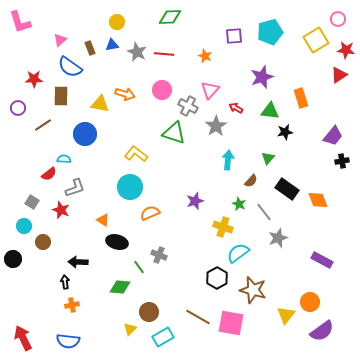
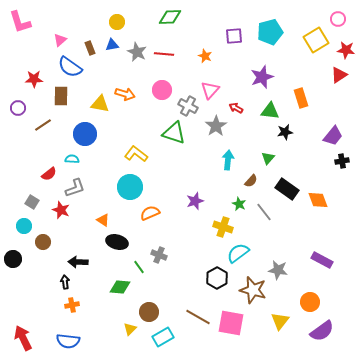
cyan semicircle at (64, 159): moved 8 px right
gray star at (278, 238): moved 32 px down; rotated 30 degrees clockwise
yellow triangle at (286, 315): moved 6 px left, 6 px down
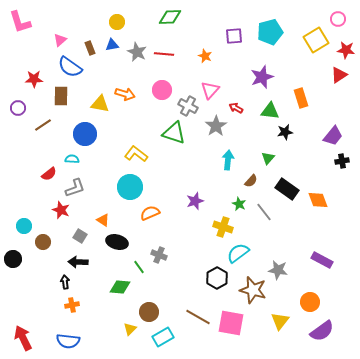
gray square at (32, 202): moved 48 px right, 34 px down
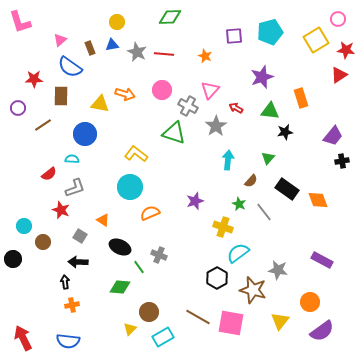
black ellipse at (117, 242): moved 3 px right, 5 px down; rotated 10 degrees clockwise
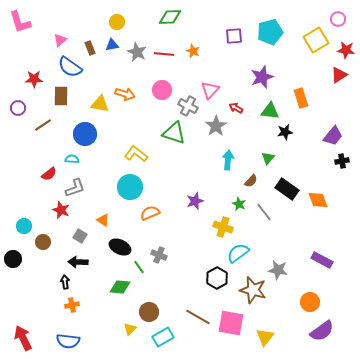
orange star at (205, 56): moved 12 px left, 5 px up
yellow triangle at (280, 321): moved 15 px left, 16 px down
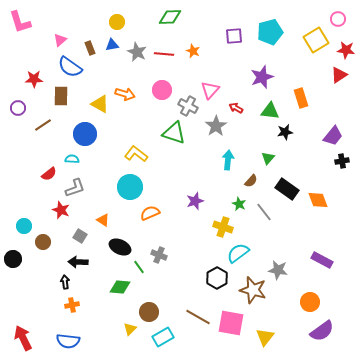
yellow triangle at (100, 104): rotated 18 degrees clockwise
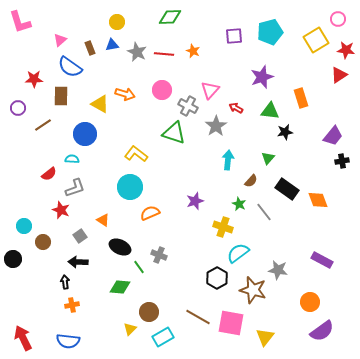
gray square at (80, 236): rotated 24 degrees clockwise
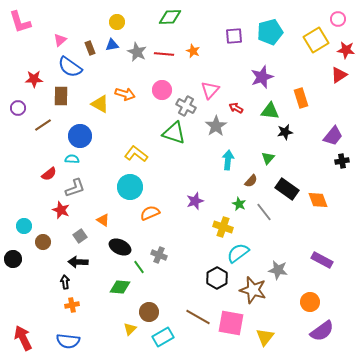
gray cross at (188, 106): moved 2 px left
blue circle at (85, 134): moved 5 px left, 2 px down
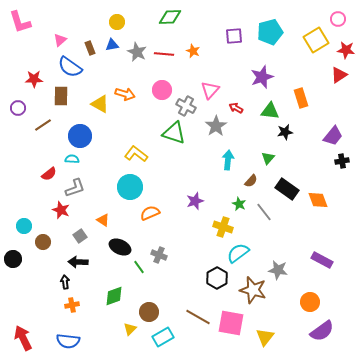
green diamond at (120, 287): moved 6 px left, 9 px down; rotated 25 degrees counterclockwise
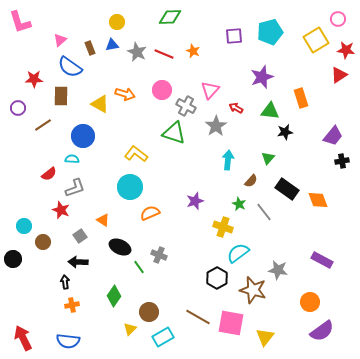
red line at (164, 54): rotated 18 degrees clockwise
blue circle at (80, 136): moved 3 px right
green diamond at (114, 296): rotated 35 degrees counterclockwise
